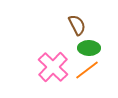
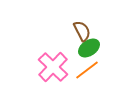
brown semicircle: moved 5 px right, 6 px down
green ellipse: rotated 35 degrees counterclockwise
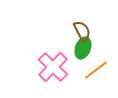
green ellipse: moved 6 px left; rotated 35 degrees counterclockwise
orange line: moved 9 px right
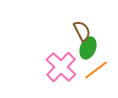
green ellipse: moved 5 px right
pink cross: moved 8 px right
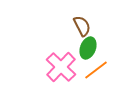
brown semicircle: moved 5 px up
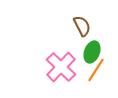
green ellipse: moved 4 px right, 4 px down
orange line: rotated 20 degrees counterclockwise
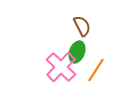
green ellipse: moved 15 px left
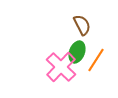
brown semicircle: moved 1 px up
orange line: moved 10 px up
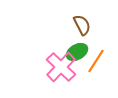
green ellipse: rotated 40 degrees clockwise
orange line: moved 1 px down
